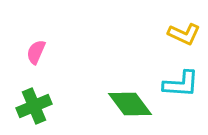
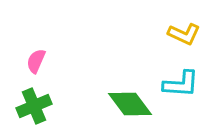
pink semicircle: moved 9 px down
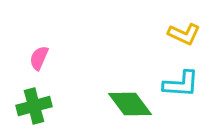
pink semicircle: moved 3 px right, 3 px up
green cross: rotated 8 degrees clockwise
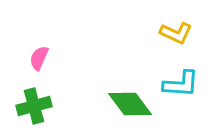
yellow L-shape: moved 8 px left, 1 px up
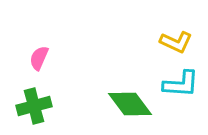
yellow L-shape: moved 9 px down
